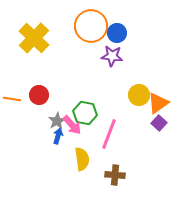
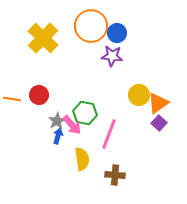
yellow cross: moved 9 px right
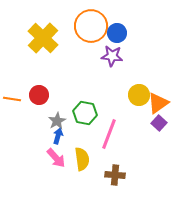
pink arrow: moved 16 px left, 33 px down
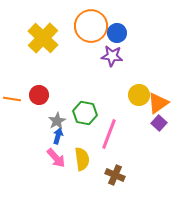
brown cross: rotated 18 degrees clockwise
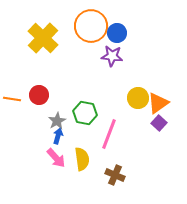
yellow circle: moved 1 px left, 3 px down
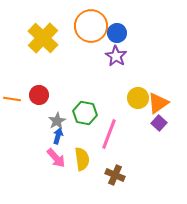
purple star: moved 4 px right; rotated 25 degrees clockwise
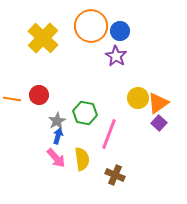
blue circle: moved 3 px right, 2 px up
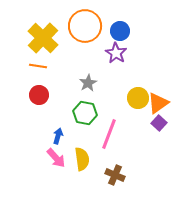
orange circle: moved 6 px left
purple star: moved 3 px up
orange line: moved 26 px right, 33 px up
gray star: moved 31 px right, 38 px up
